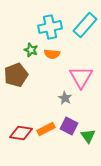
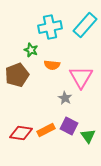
orange semicircle: moved 11 px down
brown pentagon: moved 1 px right
orange rectangle: moved 1 px down
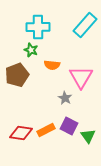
cyan cross: moved 12 px left; rotated 10 degrees clockwise
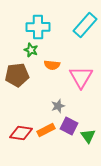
brown pentagon: rotated 15 degrees clockwise
gray star: moved 7 px left, 8 px down; rotated 24 degrees clockwise
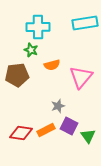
cyan rectangle: moved 2 px up; rotated 40 degrees clockwise
orange semicircle: rotated 21 degrees counterclockwise
pink triangle: rotated 10 degrees clockwise
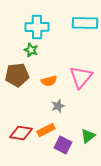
cyan rectangle: rotated 10 degrees clockwise
cyan cross: moved 1 px left
orange semicircle: moved 3 px left, 16 px down
purple square: moved 6 px left, 19 px down
green triangle: rotated 28 degrees clockwise
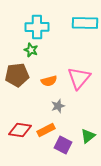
pink triangle: moved 2 px left, 1 px down
red diamond: moved 1 px left, 3 px up
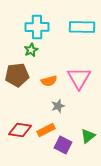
cyan rectangle: moved 3 px left, 4 px down
green star: rotated 24 degrees clockwise
pink triangle: rotated 10 degrees counterclockwise
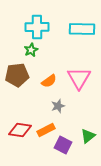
cyan rectangle: moved 2 px down
orange semicircle: rotated 21 degrees counterclockwise
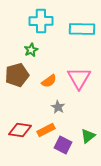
cyan cross: moved 4 px right, 6 px up
brown pentagon: rotated 10 degrees counterclockwise
gray star: moved 1 px down; rotated 24 degrees counterclockwise
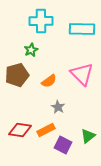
pink triangle: moved 3 px right, 4 px up; rotated 15 degrees counterclockwise
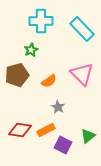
cyan rectangle: rotated 45 degrees clockwise
